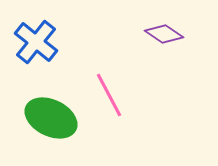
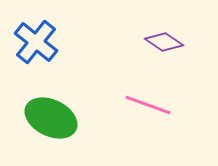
purple diamond: moved 8 px down
pink line: moved 39 px right, 10 px down; rotated 42 degrees counterclockwise
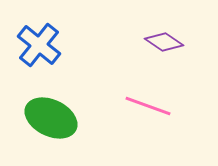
blue cross: moved 3 px right, 3 px down
pink line: moved 1 px down
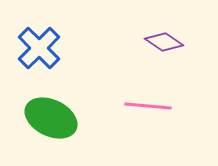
blue cross: moved 3 px down; rotated 6 degrees clockwise
pink line: rotated 15 degrees counterclockwise
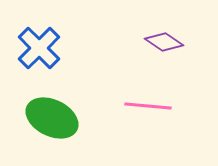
green ellipse: moved 1 px right
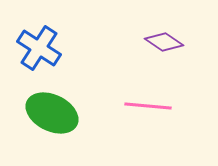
blue cross: rotated 12 degrees counterclockwise
green ellipse: moved 5 px up
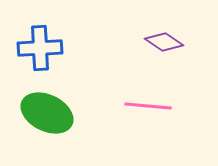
blue cross: moved 1 px right; rotated 36 degrees counterclockwise
green ellipse: moved 5 px left
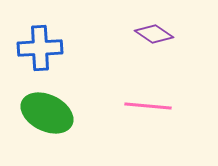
purple diamond: moved 10 px left, 8 px up
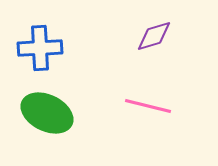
purple diamond: moved 2 px down; rotated 51 degrees counterclockwise
pink line: rotated 9 degrees clockwise
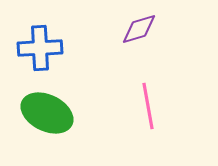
purple diamond: moved 15 px left, 7 px up
pink line: rotated 66 degrees clockwise
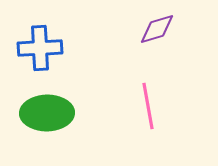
purple diamond: moved 18 px right
green ellipse: rotated 27 degrees counterclockwise
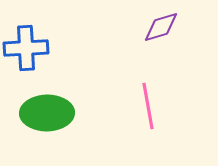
purple diamond: moved 4 px right, 2 px up
blue cross: moved 14 px left
